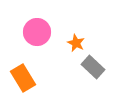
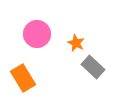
pink circle: moved 2 px down
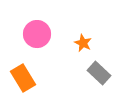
orange star: moved 7 px right
gray rectangle: moved 6 px right, 6 px down
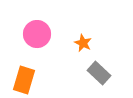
orange rectangle: moved 1 px right, 2 px down; rotated 48 degrees clockwise
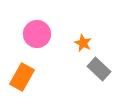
gray rectangle: moved 4 px up
orange rectangle: moved 2 px left, 3 px up; rotated 12 degrees clockwise
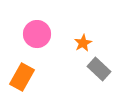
orange star: rotated 18 degrees clockwise
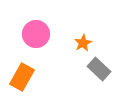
pink circle: moved 1 px left
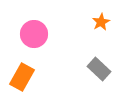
pink circle: moved 2 px left
orange star: moved 18 px right, 21 px up
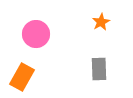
pink circle: moved 2 px right
gray rectangle: rotated 45 degrees clockwise
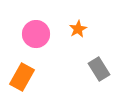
orange star: moved 23 px left, 7 px down
gray rectangle: rotated 30 degrees counterclockwise
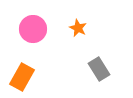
orange star: moved 1 px up; rotated 18 degrees counterclockwise
pink circle: moved 3 px left, 5 px up
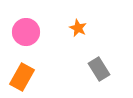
pink circle: moved 7 px left, 3 px down
